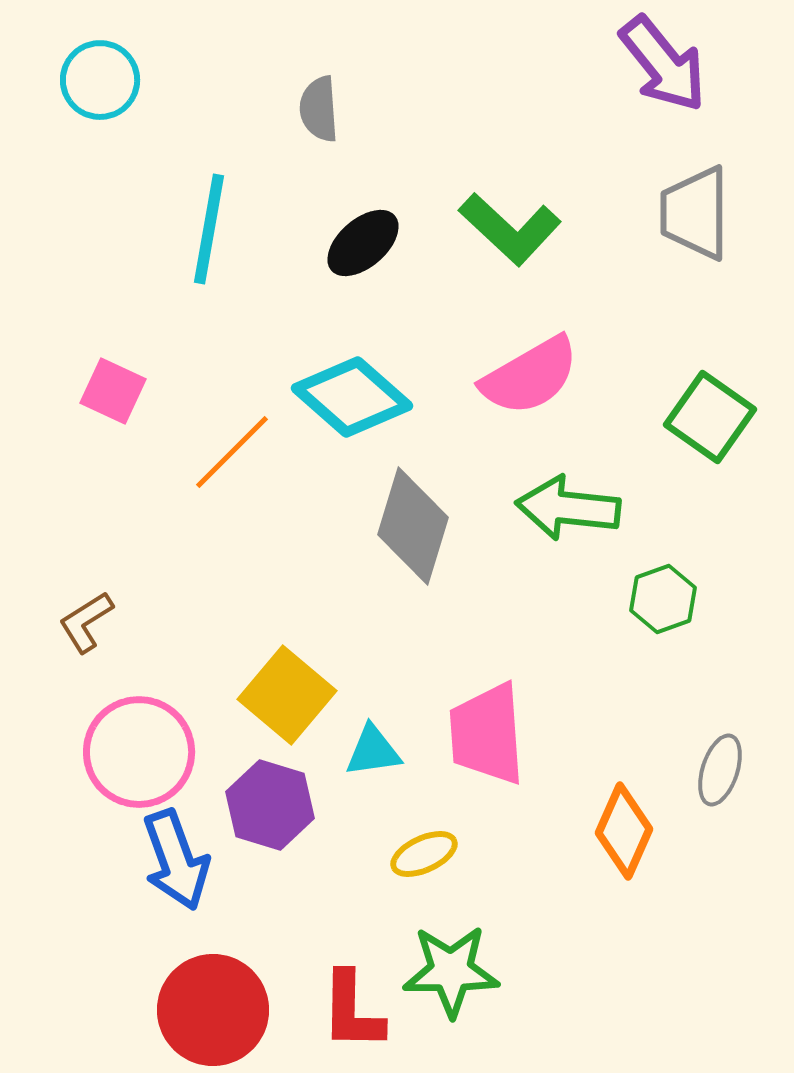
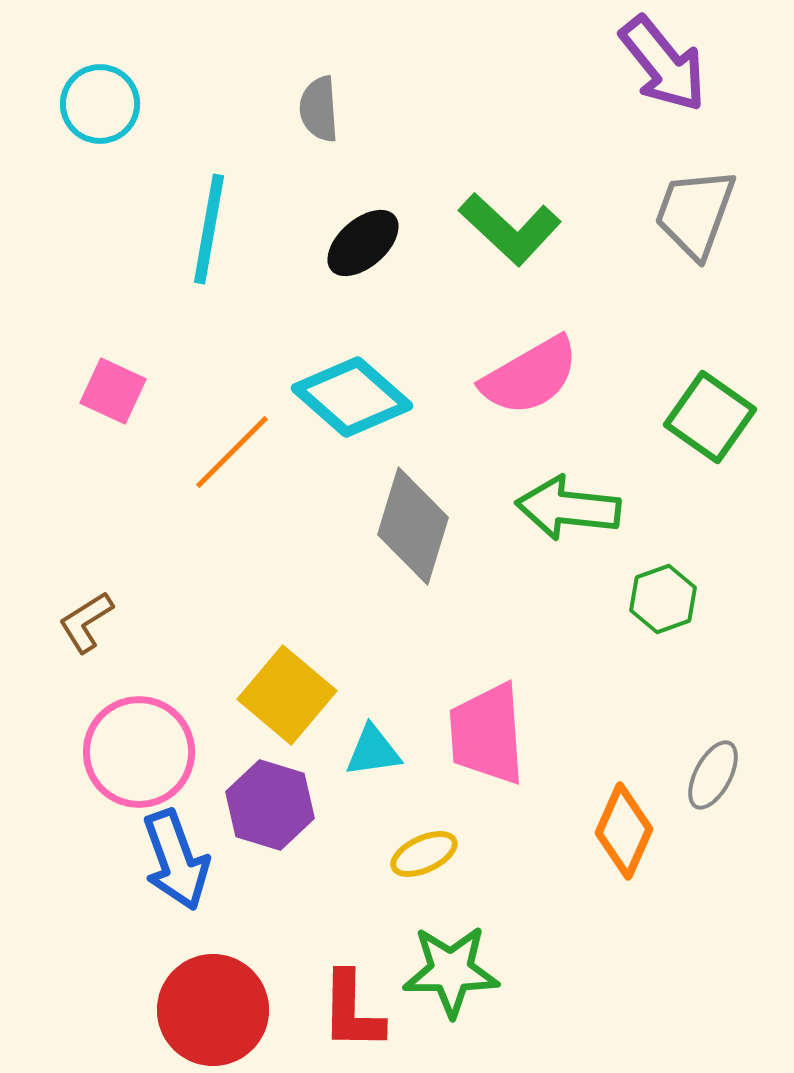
cyan circle: moved 24 px down
gray trapezoid: rotated 20 degrees clockwise
gray ellipse: moved 7 px left, 5 px down; rotated 10 degrees clockwise
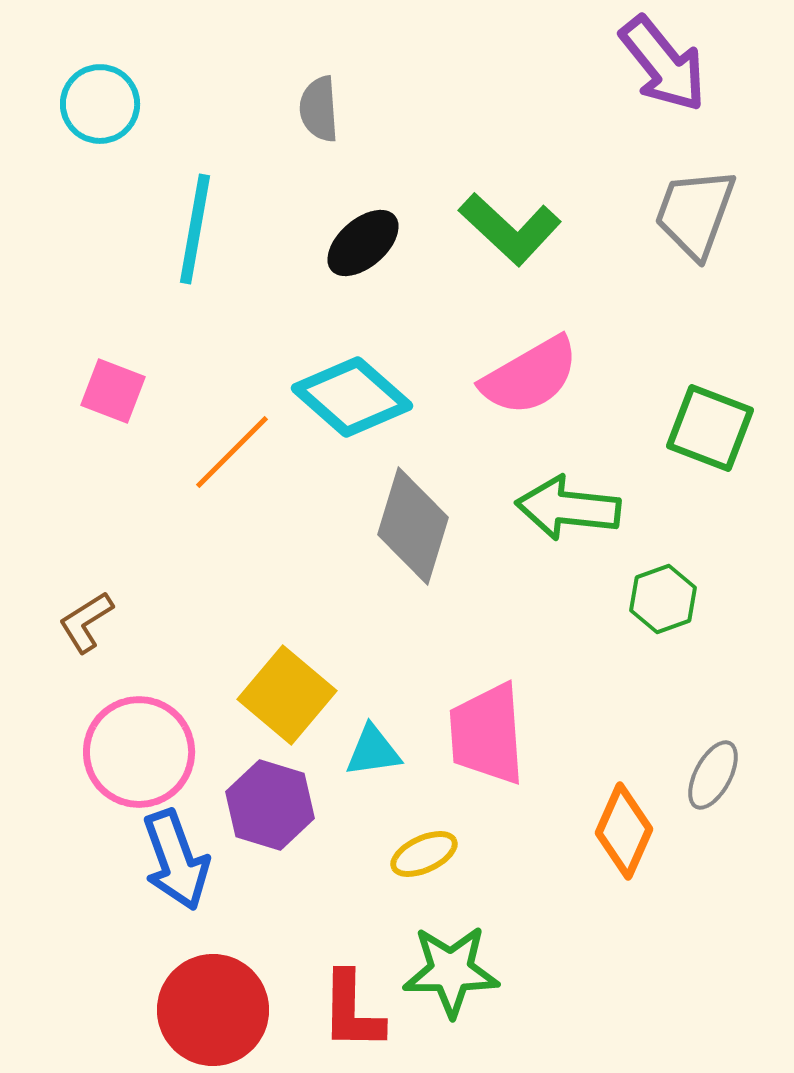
cyan line: moved 14 px left
pink square: rotated 4 degrees counterclockwise
green square: moved 11 px down; rotated 14 degrees counterclockwise
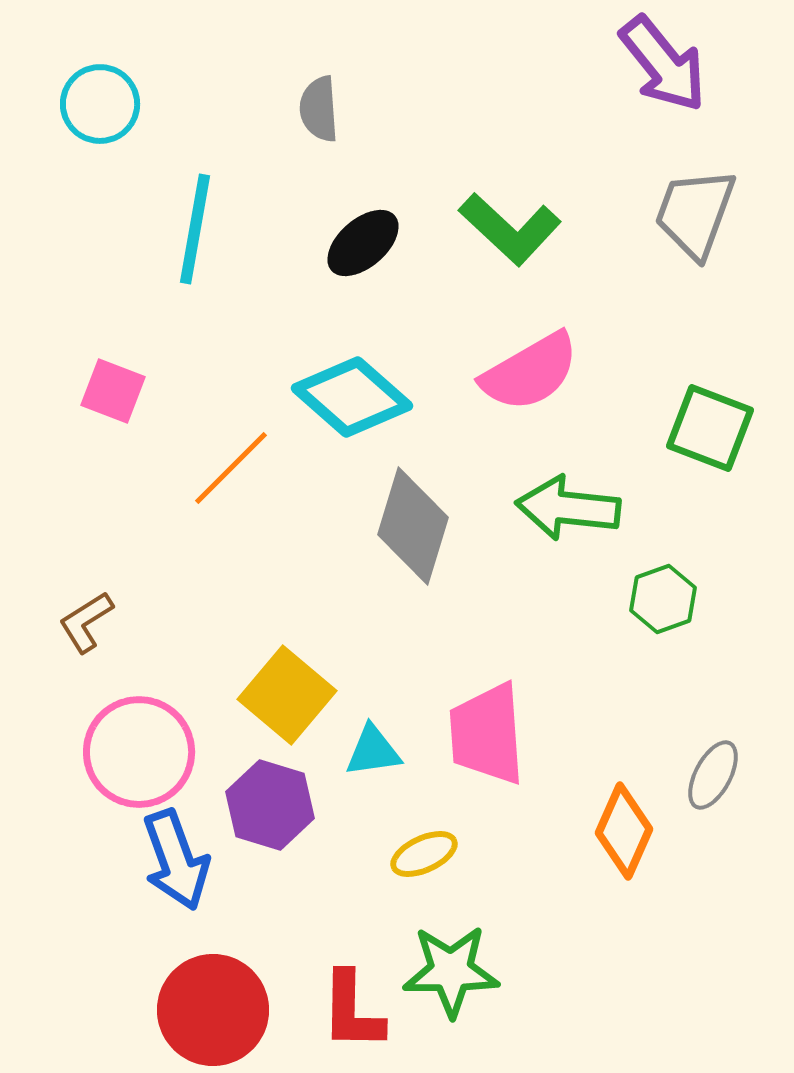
pink semicircle: moved 4 px up
orange line: moved 1 px left, 16 px down
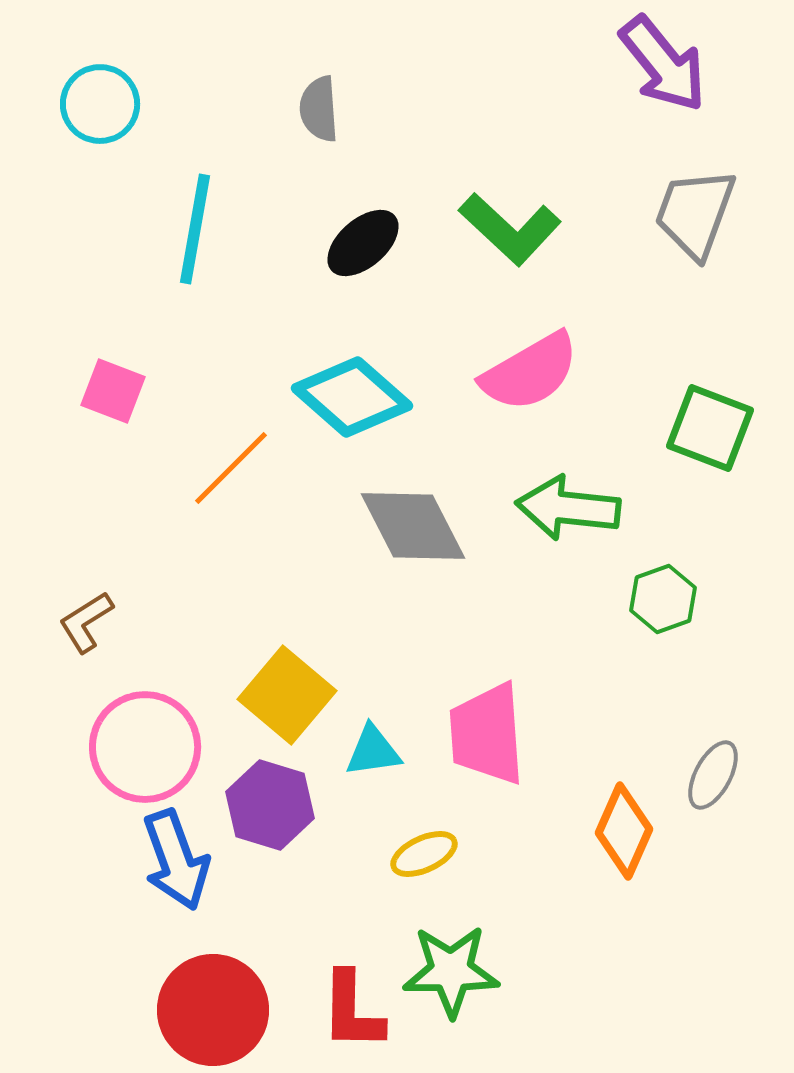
gray diamond: rotated 44 degrees counterclockwise
pink circle: moved 6 px right, 5 px up
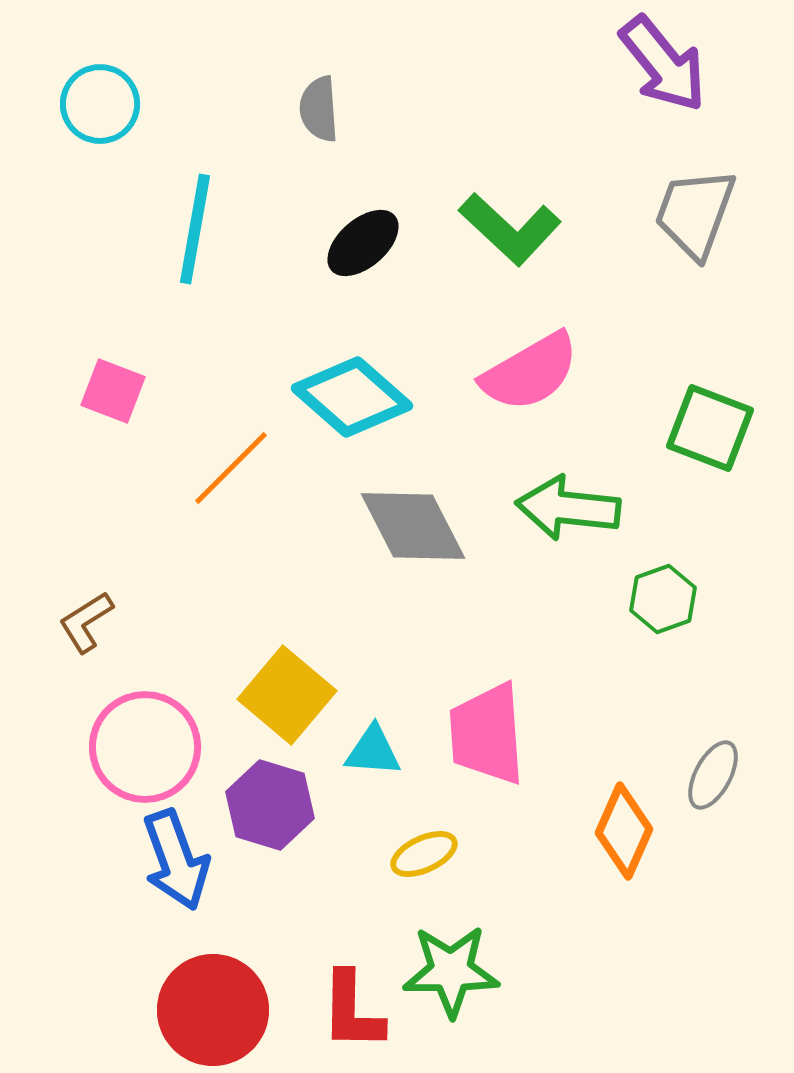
cyan triangle: rotated 12 degrees clockwise
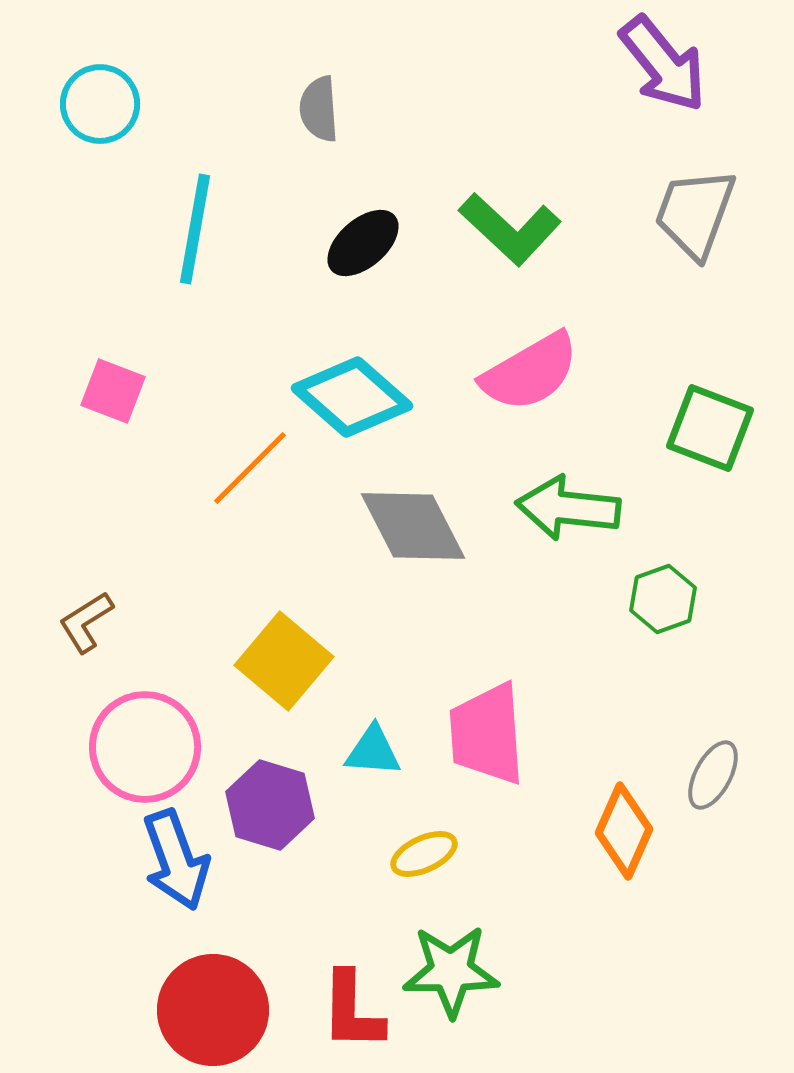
orange line: moved 19 px right
yellow square: moved 3 px left, 34 px up
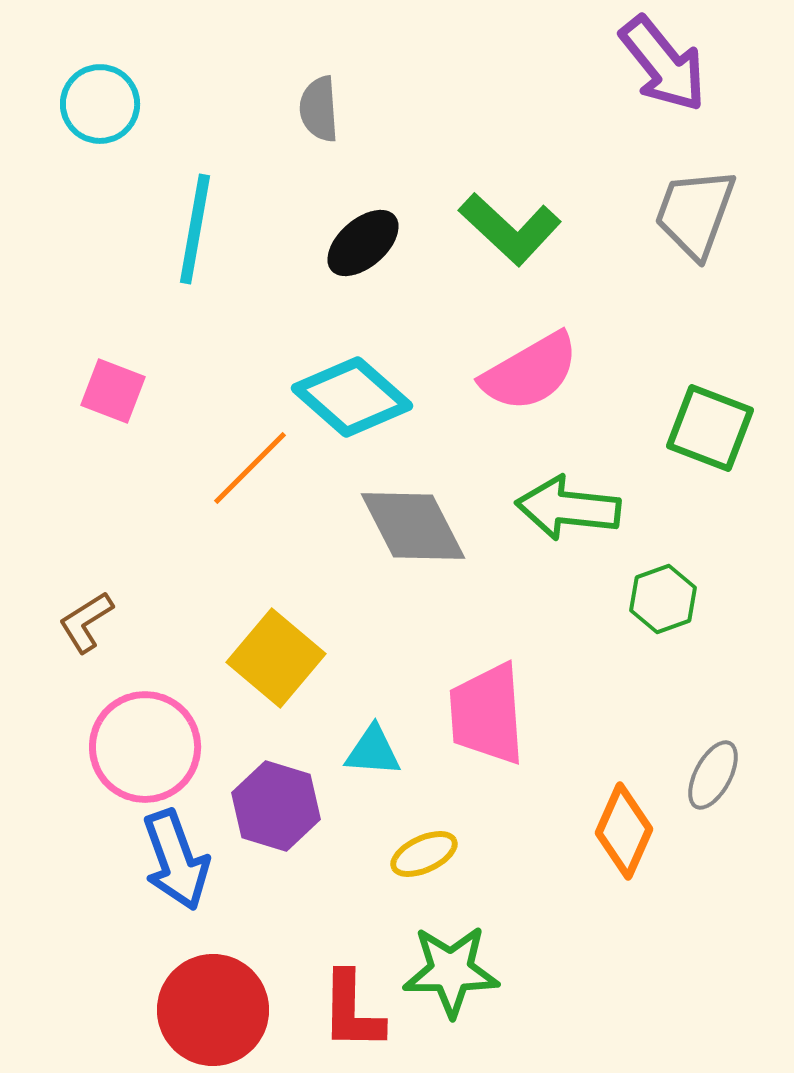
yellow square: moved 8 px left, 3 px up
pink trapezoid: moved 20 px up
purple hexagon: moved 6 px right, 1 px down
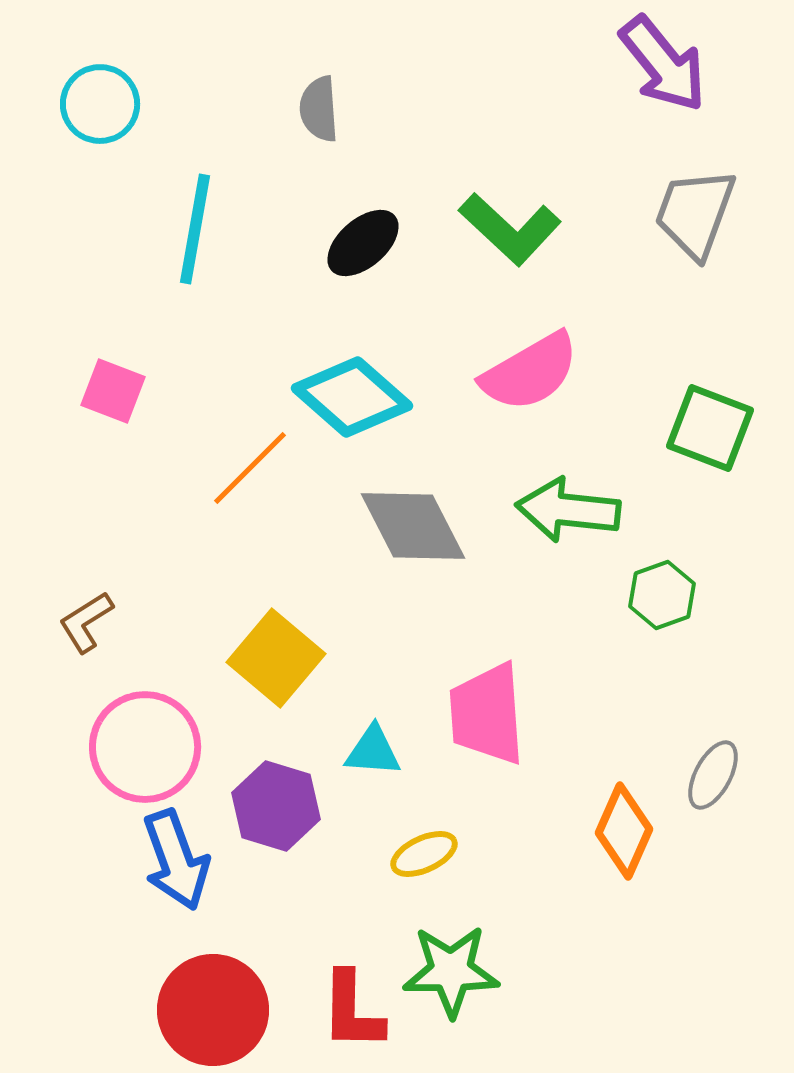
green arrow: moved 2 px down
green hexagon: moved 1 px left, 4 px up
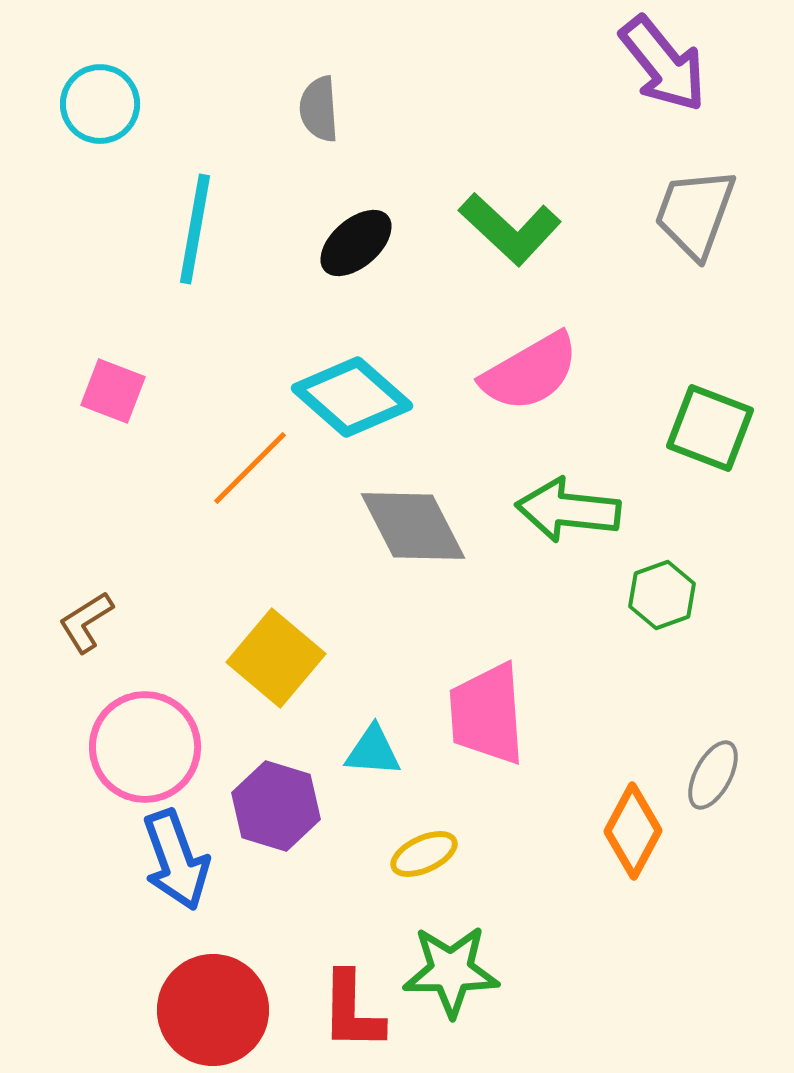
black ellipse: moved 7 px left
orange diamond: moved 9 px right; rotated 4 degrees clockwise
